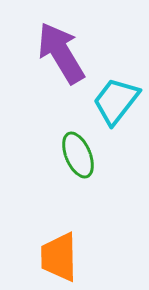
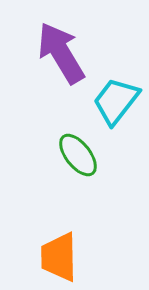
green ellipse: rotated 15 degrees counterclockwise
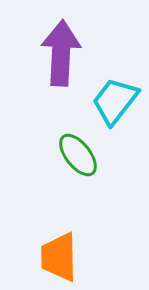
purple arrow: rotated 34 degrees clockwise
cyan trapezoid: moved 1 px left
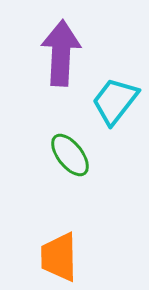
green ellipse: moved 8 px left
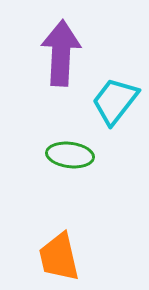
green ellipse: rotated 45 degrees counterclockwise
orange trapezoid: rotated 12 degrees counterclockwise
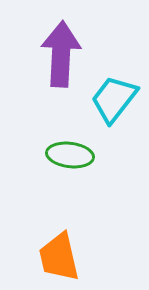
purple arrow: moved 1 px down
cyan trapezoid: moved 1 px left, 2 px up
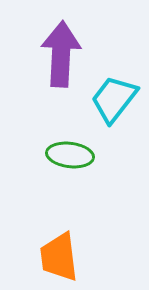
orange trapezoid: rotated 6 degrees clockwise
